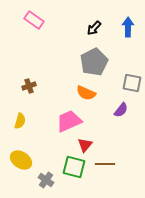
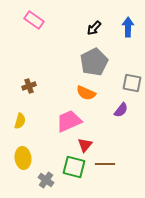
yellow ellipse: moved 2 px right, 2 px up; rotated 50 degrees clockwise
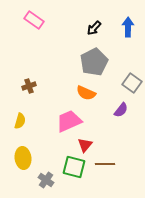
gray square: rotated 24 degrees clockwise
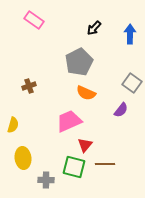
blue arrow: moved 2 px right, 7 px down
gray pentagon: moved 15 px left
yellow semicircle: moved 7 px left, 4 px down
gray cross: rotated 35 degrees counterclockwise
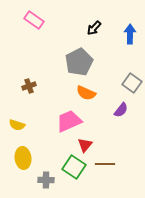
yellow semicircle: moved 4 px right; rotated 91 degrees clockwise
green square: rotated 20 degrees clockwise
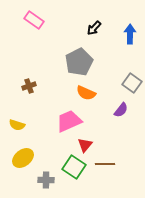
yellow ellipse: rotated 60 degrees clockwise
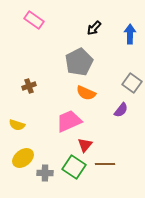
gray cross: moved 1 px left, 7 px up
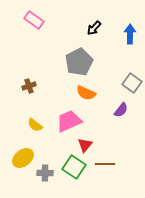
yellow semicircle: moved 18 px right; rotated 21 degrees clockwise
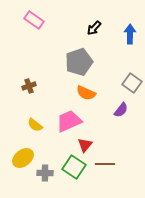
gray pentagon: rotated 8 degrees clockwise
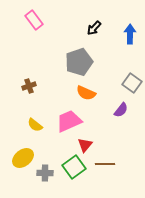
pink rectangle: rotated 18 degrees clockwise
green square: rotated 20 degrees clockwise
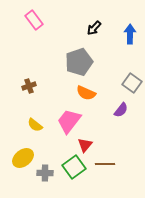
pink trapezoid: rotated 28 degrees counterclockwise
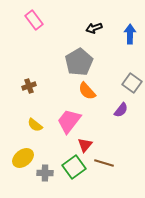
black arrow: rotated 28 degrees clockwise
gray pentagon: rotated 12 degrees counterclockwise
orange semicircle: moved 1 px right, 2 px up; rotated 24 degrees clockwise
brown line: moved 1 px left, 1 px up; rotated 18 degrees clockwise
